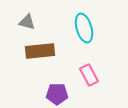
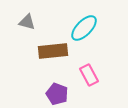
cyan ellipse: rotated 60 degrees clockwise
brown rectangle: moved 13 px right
purple pentagon: rotated 20 degrees clockwise
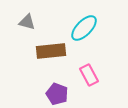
brown rectangle: moved 2 px left
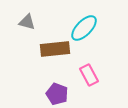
brown rectangle: moved 4 px right, 2 px up
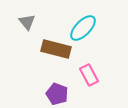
gray triangle: rotated 36 degrees clockwise
cyan ellipse: moved 1 px left
brown rectangle: moved 1 px right; rotated 20 degrees clockwise
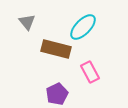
cyan ellipse: moved 1 px up
pink rectangle: moved 1 px right, 3 px up
purple pentagon: rotated 25 degrees clockwise
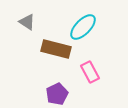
gray triangle: rotated 18 degrees counterclockwise
